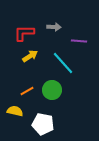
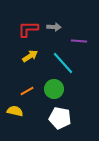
red L-shape: moved 4 px right, 4 px up
green circle: moved 2 px right, 1 px up
white pentagon: moved 17 px right, 6 px up
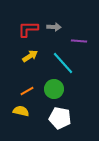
yellow semicircle: moved 6 px right
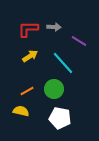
purple line: rotated 28 degrees clockwise
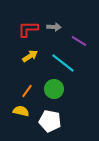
cyan line: rotated 10 degrees counterclockwise
orange line: rotated 24 degrees counterclockwise
white pentagon: moved 10 px left, 3 px down
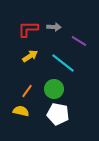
white pentagon: moved 8 px right, 7 px up
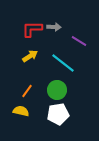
red L-shape: moved 4 px right
green circle: moved 3 px right, 1 px down
white pentagon: rotated 20 degrees counterclockwise
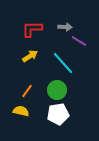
gray arrow: moved 11 px right
cyan line: rotated 10 degrees clockwise
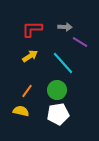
purple line: moved 1 px right, 1 px down
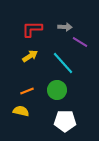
orange line: rotated 32 degrees clockwise
white pentagon: moved 7 px right, 7 px down; rotated 10 degrees clockwise
